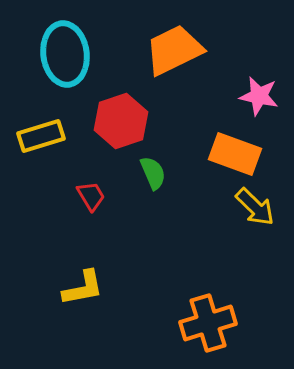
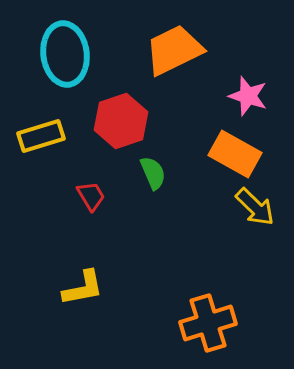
pink star: moved 11 px left; rotated 6 degrees clockwise
orange rectangle: rotated 9 degrees clockwise
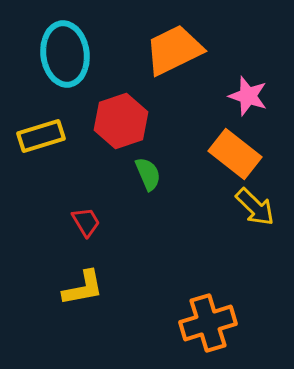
orange rectangle: rotated 9 degrees clockwise
green semicircle: moved 5 px left, 1 px down
red trapezoid: moved 5 px left, 26 px down
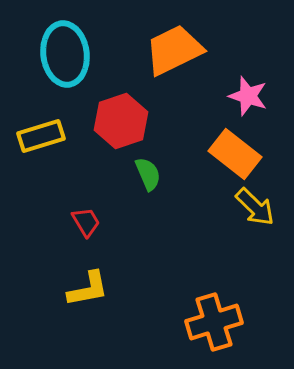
yellow L-shape: moved 5 px right, 1 px down
orange cross: moved 6 px right, 1 px up
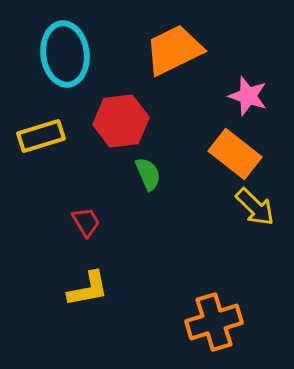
red hexagon: rotated 12 degrees clockwise
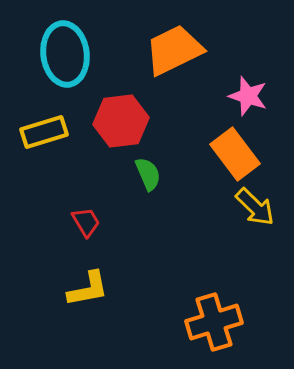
yellow rectangle: moved 3 px right, 4 px up
orange rectangle: rotated 15 degrees clockwise
